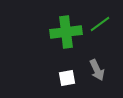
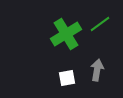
green cross: moved 2 px down; rotated 24 degrees counterclockwise
gray arrow: rotated 145 degrees counterclockwise
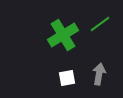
green cross: moved 3 px left, 1 px down
gray arrow: moved 2 px right, 4 px down
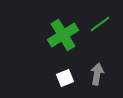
gray arrow: moved 2 px left
white square: moved 2 px left; rotated 12 degrees counterclockwise
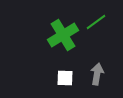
green line: moved 4 px left, 2 px up
white square: rotated 24 degrees clockwise
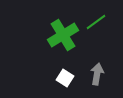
white square: rotated 30 degrees clockwise
